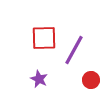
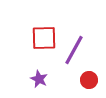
red circle: moved 2 px left
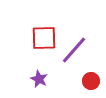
purple line: rotated 12 degrees clockwise
red circle: moved 2 px right, 1 px down
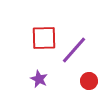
red circle: moved 2 px left
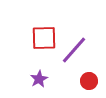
purple star: rotated 18 degrees clockwise
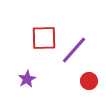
purple star: moved 12 px left
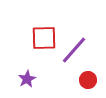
red circle: moved 1 px left, 1 px up
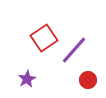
red square: rotated 32 degrees counterclockwise
